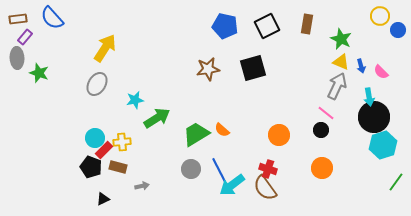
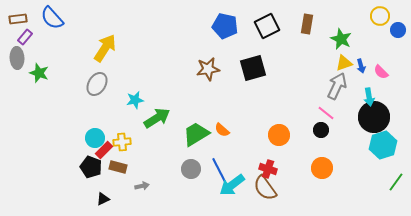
yellow triangle at (341, 62): moved 3 px right, 1 px down; rotated 42 degrees counterclockwise
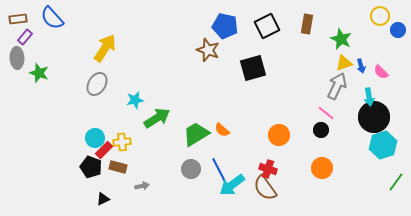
brown star at (208, 69): moved 19 px up; rotated 30 degrees clockwise
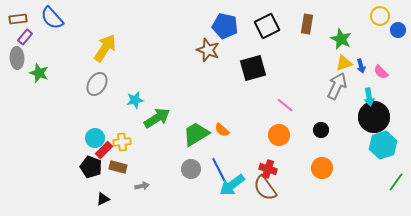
pink line at (326, 113): moved 41 px left, 8 px up
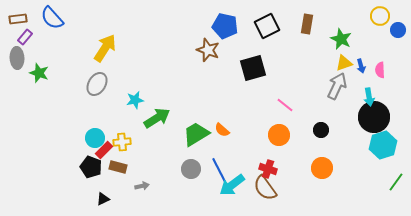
pink semicircle at (381, 72): moved 1 px left, 2 px up; rotated 42 degrees clockwise
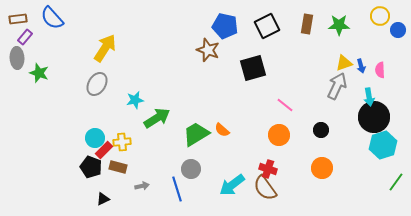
green star at (341, 39): moved 2 px left, 14 px up; rotated 25 degrees counterclockwise
blue line at (219, 170): moved 42 px left, 19 px down; rotated 10 degrees clockwise
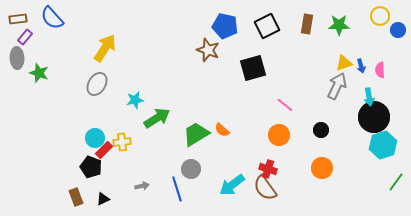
brown rectangle at (118, 167): moved 42 px left, 30 px down; rotated 54 degrees clockwise
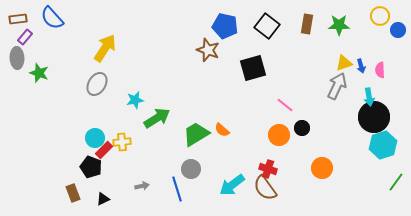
black square at (267, 26): rotated 25 degrees counterclockwise
black circle at (321, 130): moved 19 px left, 2 px up
brown rectangle at (76, 197): moved 3 px left, 4 px up
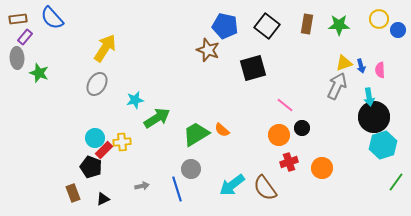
yellow circle at (380, 16): moved 1 px left, 3 px down
red cross at (268, 169): moved 21 px right, 7 px up; rotated 36 degrees counterclockwise
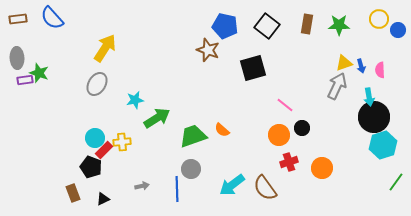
purple rectangle at (25, 37): moved 43 px down; rotated 42 degrees clockwise
green trapezoid at (196, 134): moved 3 px left, 2 px down; rotated 12 degrees clockwise
blue line at (177, 189): rotated 15 degrees clockwise
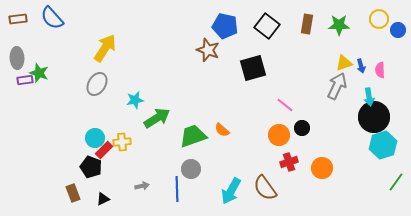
cyan arrow at (232, 185): moved 1 px left, 6 px down; rotated 24 degrees counterclockwise
